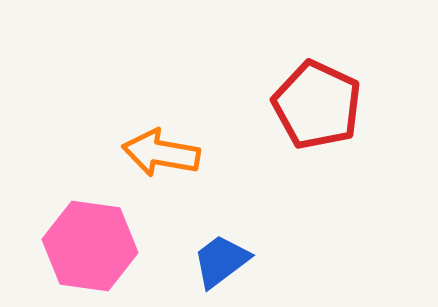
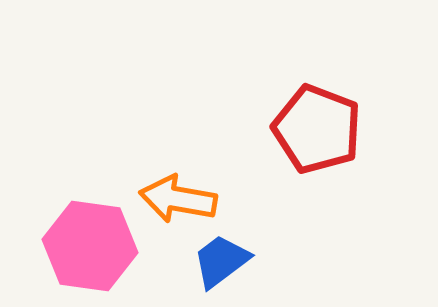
red pentagon: moved 24 px down; rotated 4 degrees counterclockwise
orange arrow: moved 17 px right, 46 px down
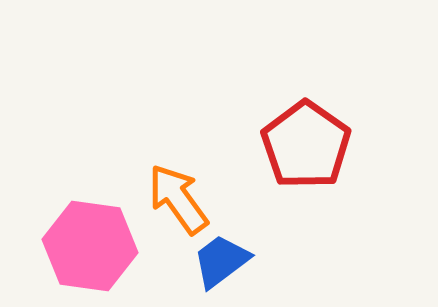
red pentagon: moved 11 px left, 16 px down; rotated 14 degrees clockwise
orange arrow: rotated 44 degrees clockwise
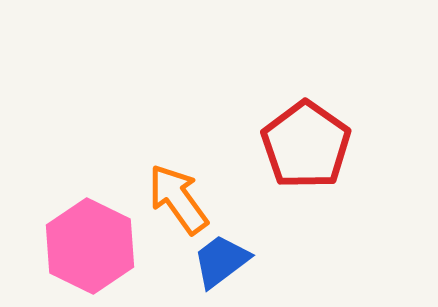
pink hexagon: rotated 18 degrees clockwise
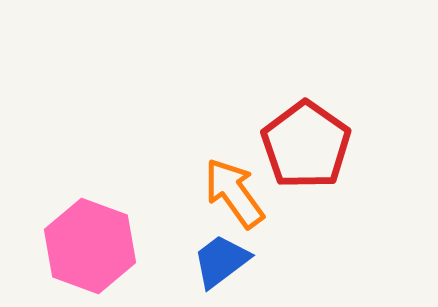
orange arrow: moved 56 px right, 6 px up
pink hexagon: rotated 6 degrees counterclockwise
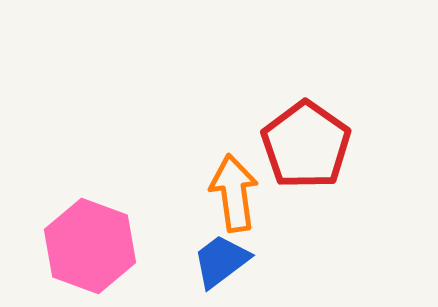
orange arrow: rotated 28 degrees clockwise
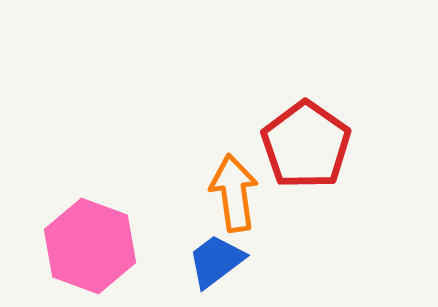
blue trapezoid: moved 5 px left
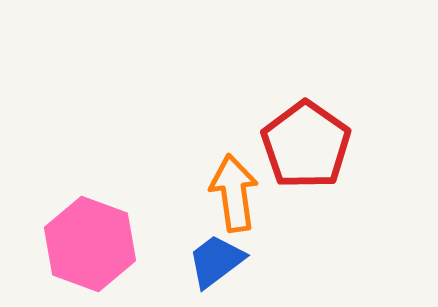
pink hexagon: moved 2 px up
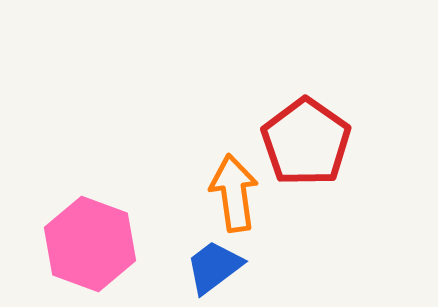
red pentagon: moved 3 px up
blue trapezoid: moved 2 px left, 6 px down
